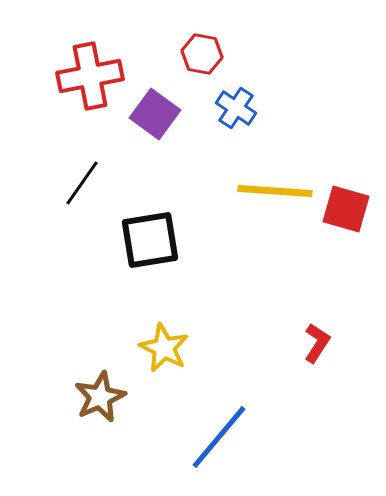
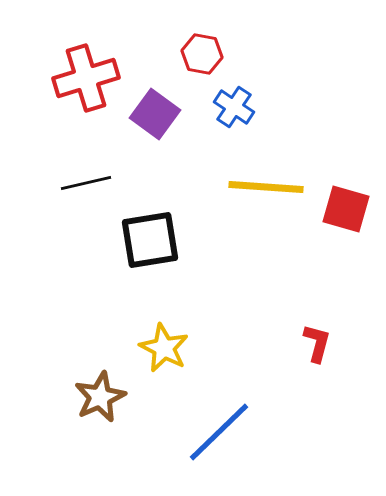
red cross: moved 4 px left, 2 px down; rotated 6 degrees counterclockwise
blue cross: moved 2 px left, 1 px up
black line: moved 4 px right; rotated 42 degrees clockwise
yellow line: moved 9 px left, 4 px up
red L-shape: rotated 18 degrees counterclockwise
blue line: moved 5 px up; rotated 6 degrees clockwise
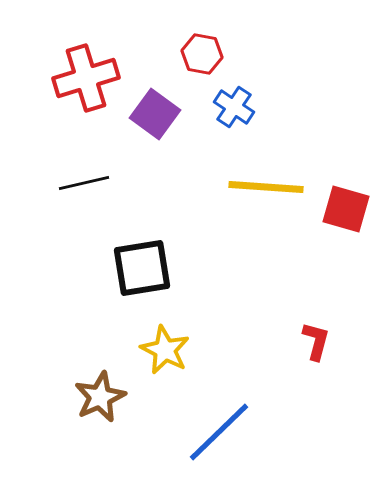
black line: moved 2 px left
black square: moved 8 px left, 28 px down
red L-shape: moved 1 px left, 2 px up
yellow star: moved 1 px right, 2 px down
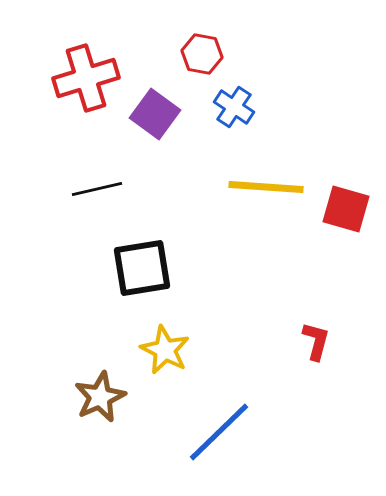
black line: moved 13 px right, 6 px down
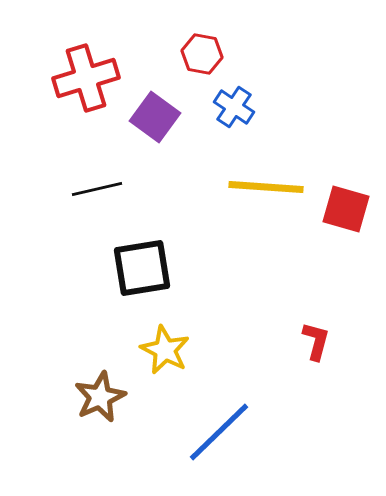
purple square: moved 3 px down
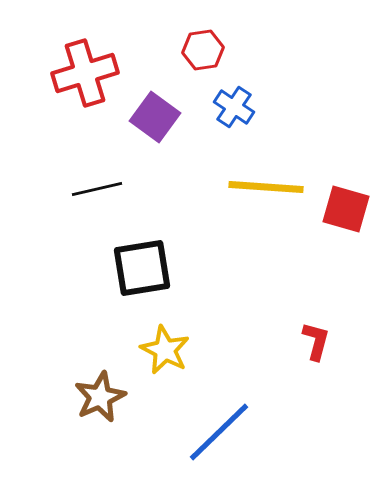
red hexagon: moved 1 px right, 4 px up; rotated 18 degrees counterclockwise
red cross: moved 1 px left, 5 px up
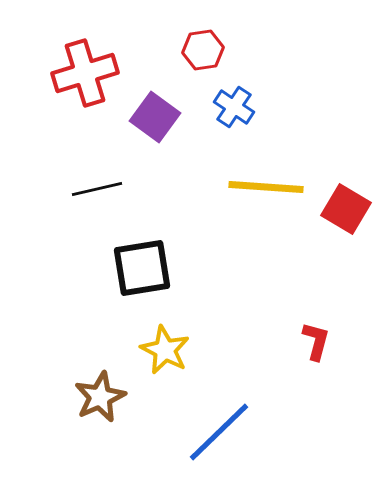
red square: rotated 15 degrees clockwise
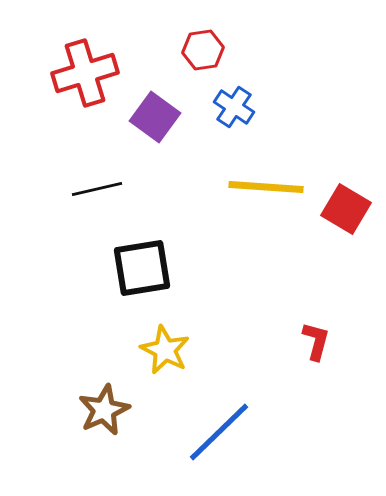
brown star: moved 4 px right, 13 px down
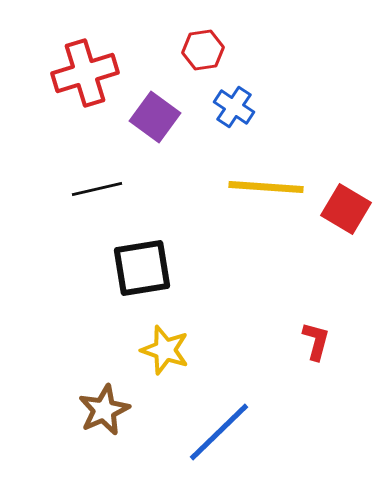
yellow star: rotated 9 degrees counterclockwise
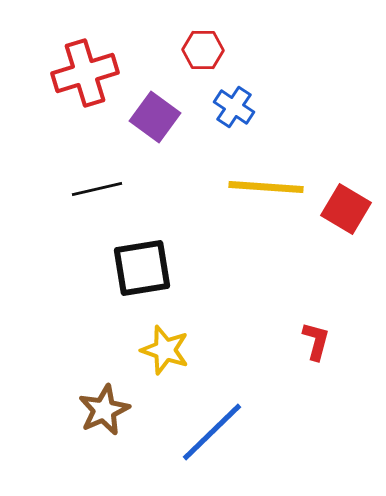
red hexagon: rotated 9 degrees clockwise
blue line: moved 7 px left
